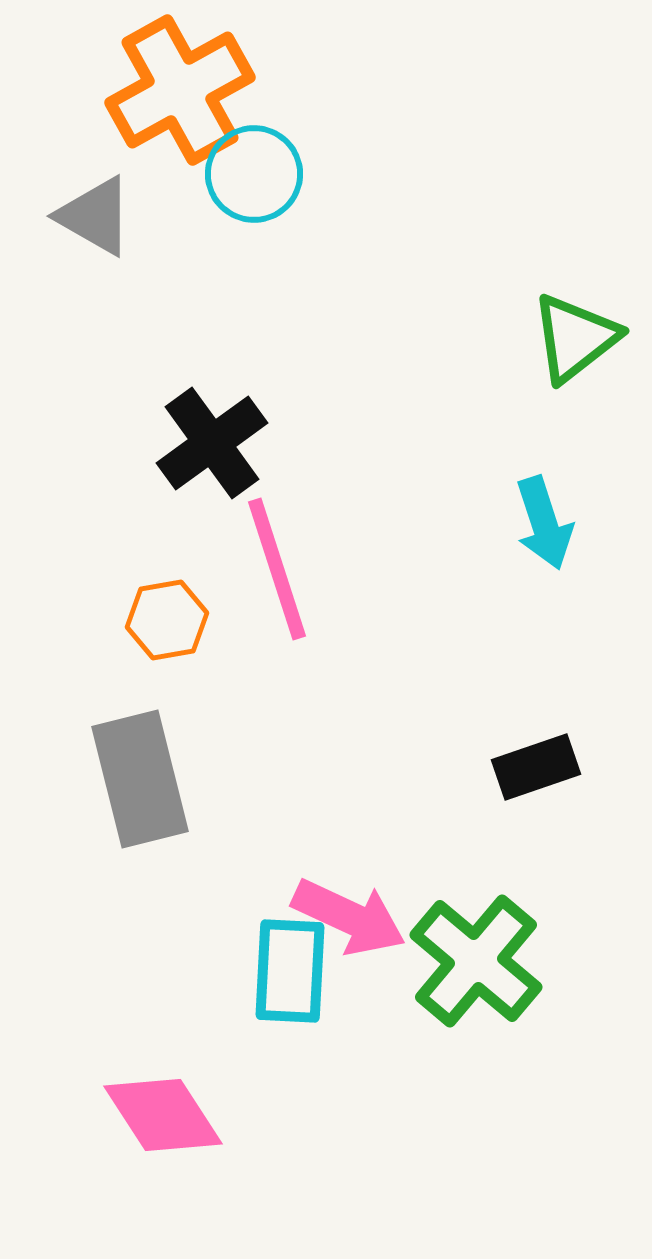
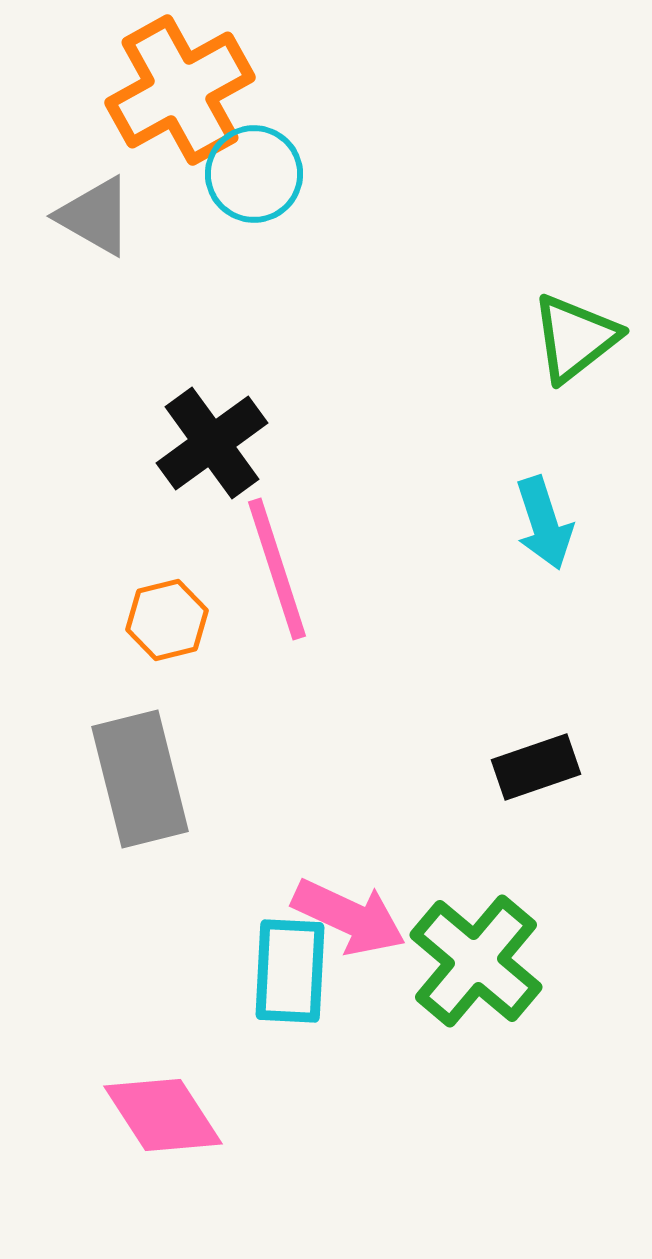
orange hexagon: rotated 4 degrees counterclockwise
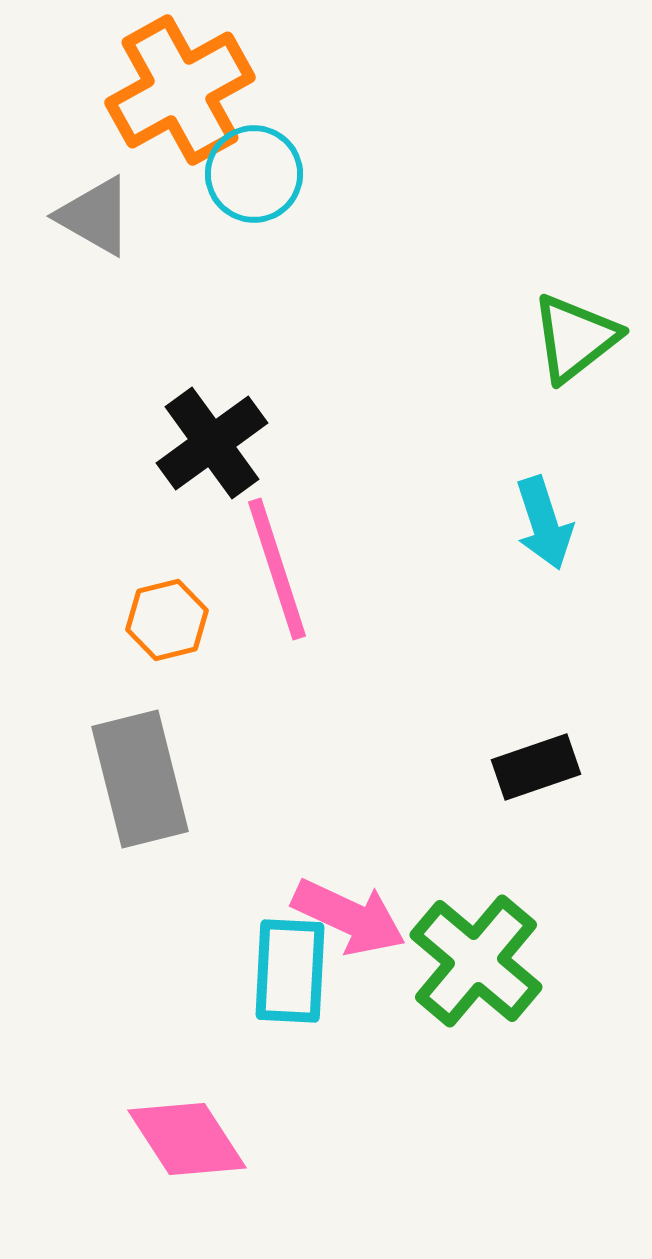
pink diamond: moved 24 px right, 24 px down
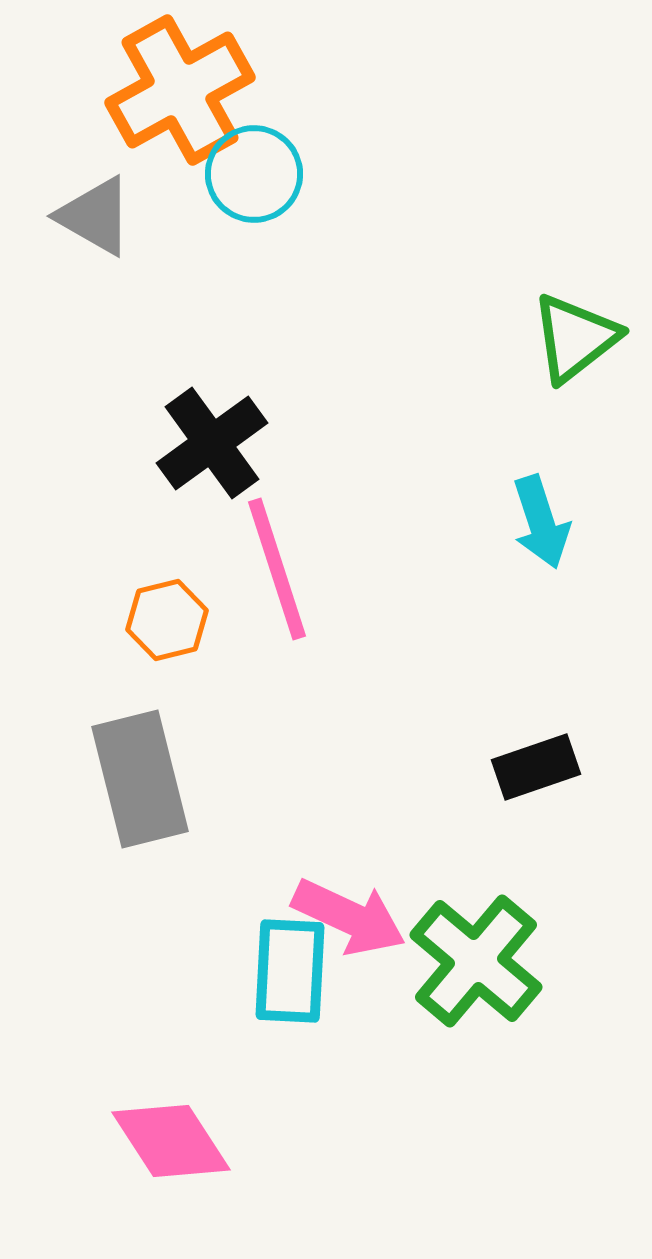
cyan arrow: moved 3 px left, 1 px up
pink diamond: moved 16 px left, 2 px down
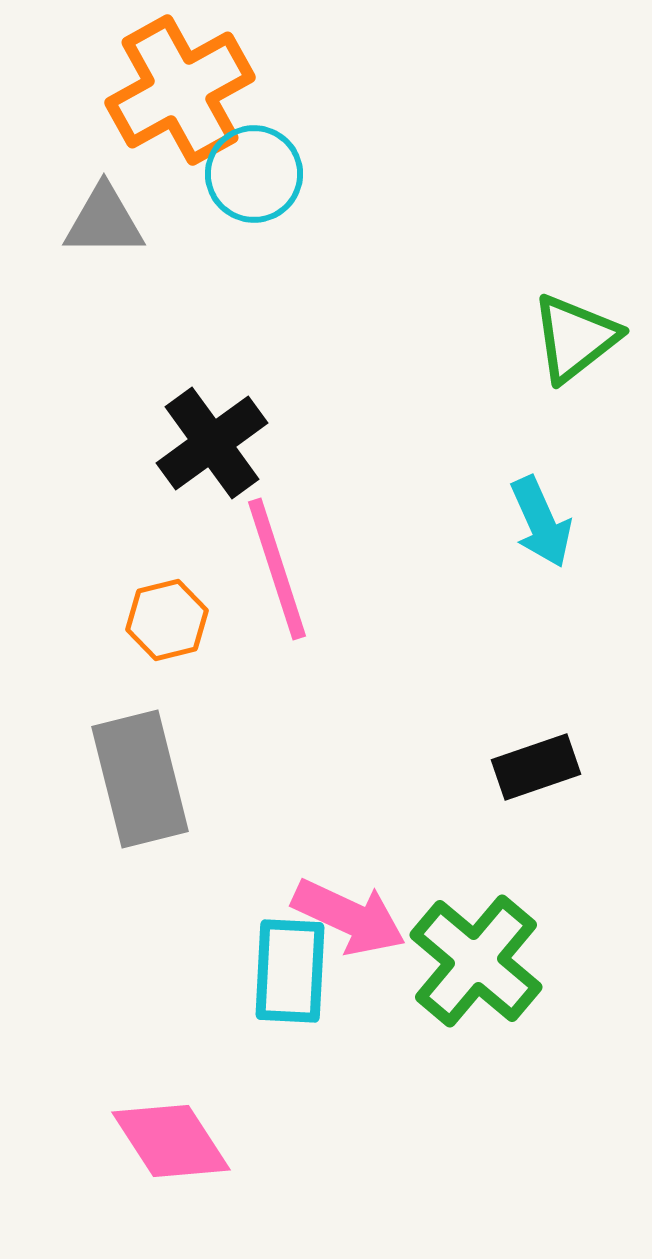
gray triangle: moved 9 px right, 5 px down; rotated 30 degrees counterclockwise
cyan arrow: rotated 6 degrees counterclockwise
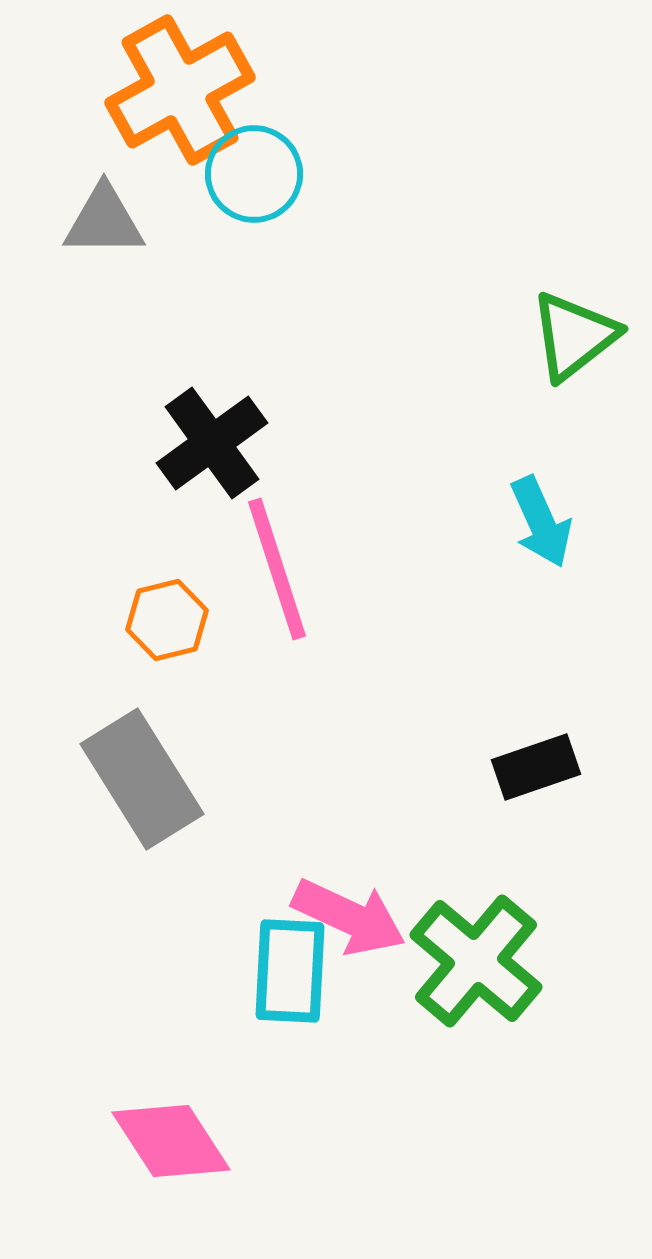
green triangle: moved 1 px left, 2 px up
gray rectangle: moved 2 px right; rotated 18 degrees counterclockwise
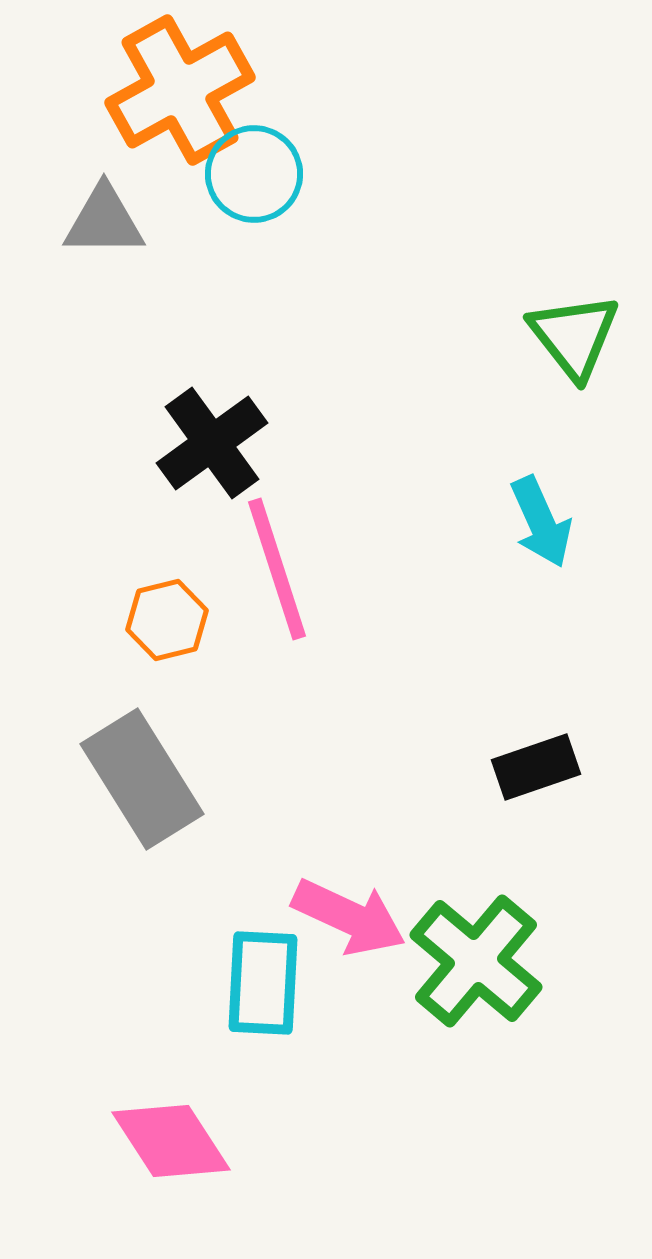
green triangle: rotated 30 degrees counterclockwise
cyan rectangle: moved 27 px left, 12 px down
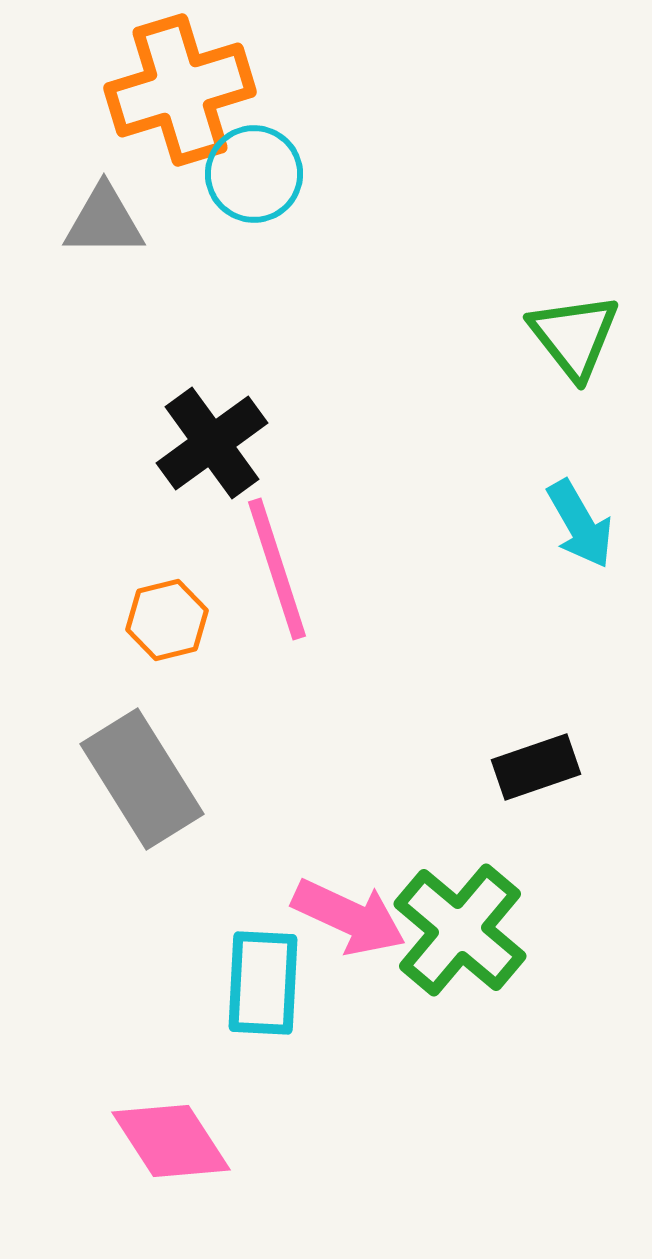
orange cross: rotated 12 degrees clockwise
cyan arrow: moved 39 px right, 2 px down; rotated 6 degrees counterclockwise
green cross: moved 16 px left, 31 px up
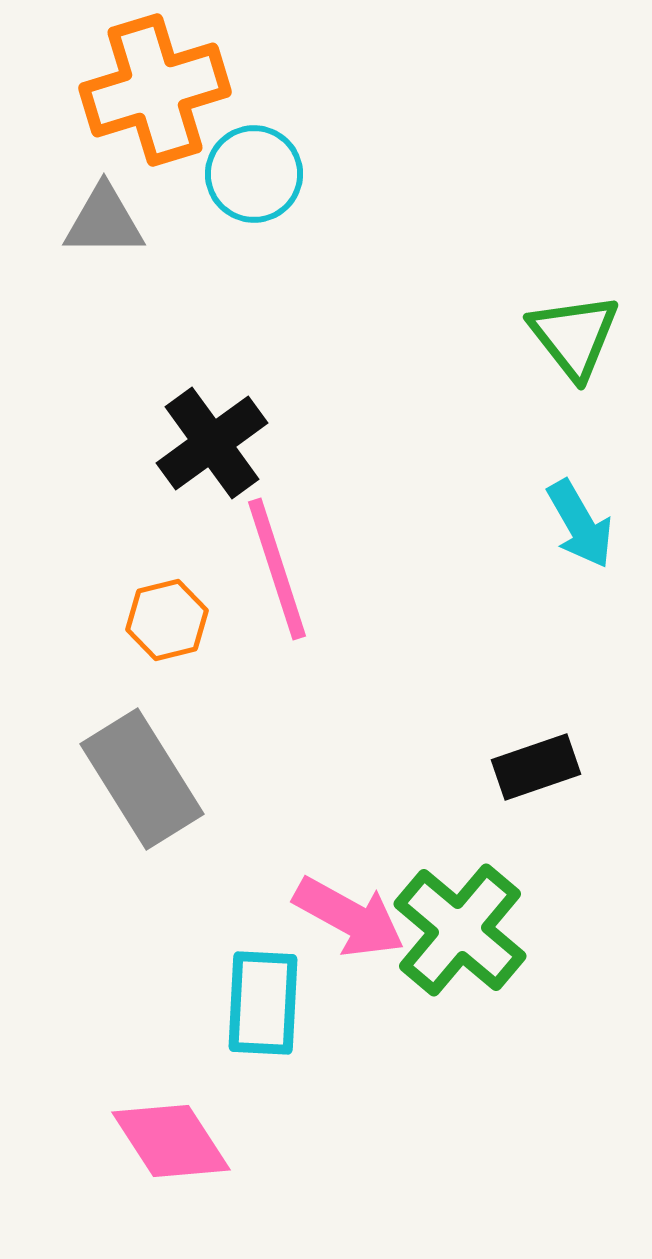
orange cross: moved 25 px left
pink arrow: rotated 4 degrees clockwise
cyan rectangle: moved 20 px down
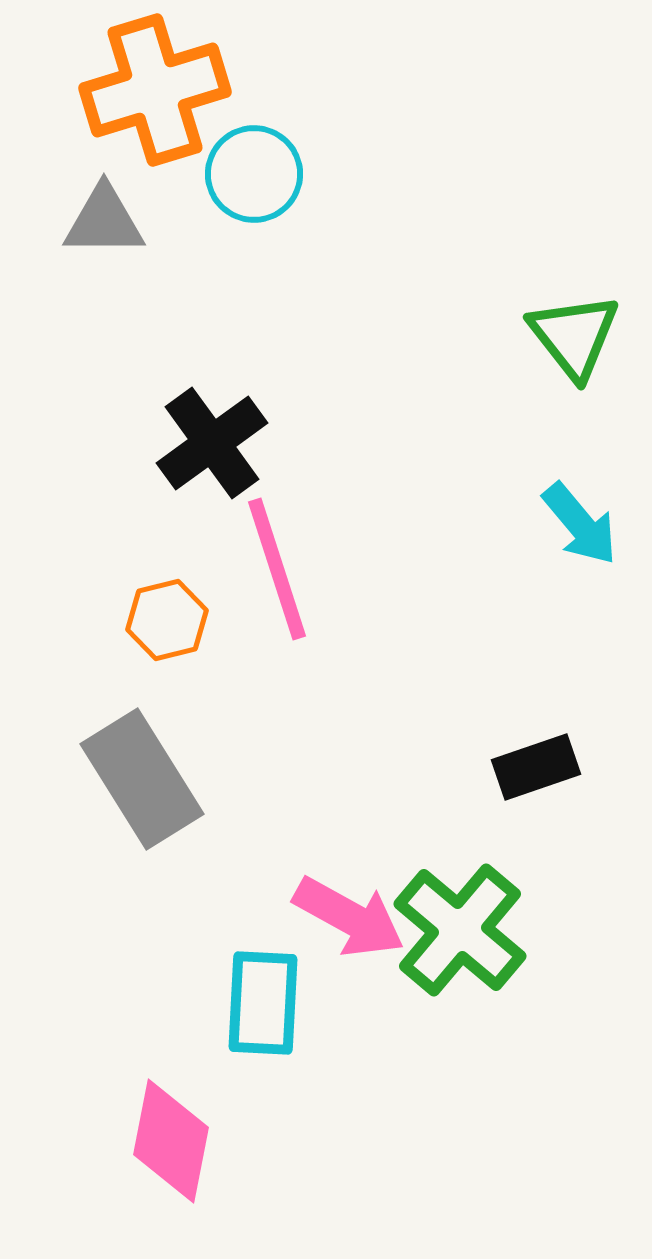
cyan arrow: rotated 10 degrees counterclockwise
pink diamond: rotated 44 degrees clockwise
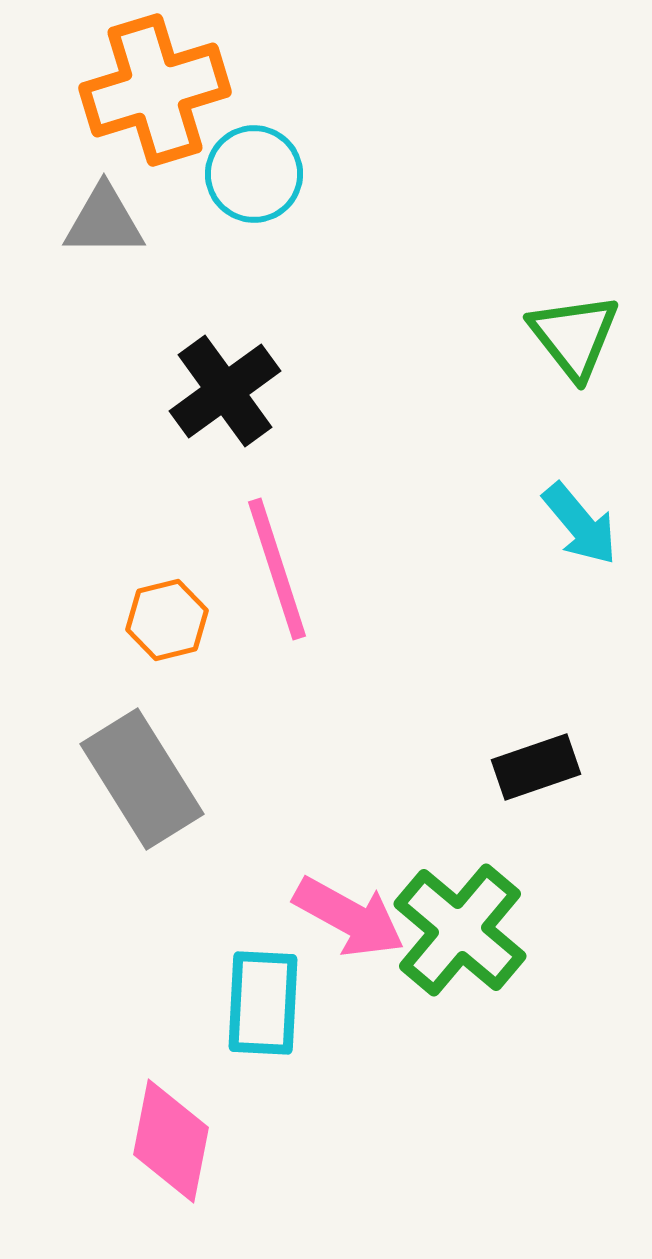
black cross: moved 13 px right, 52 px up
